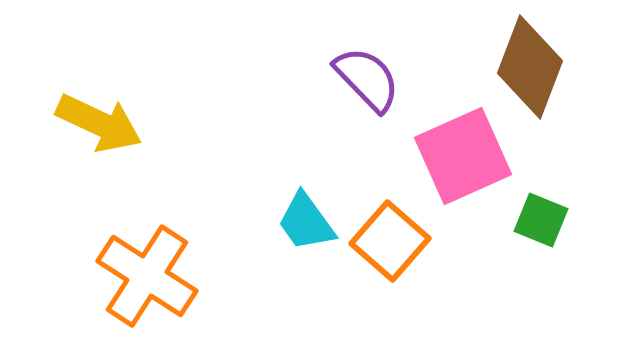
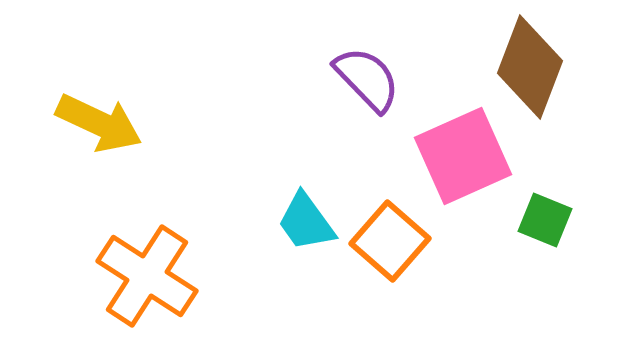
green square: moved 4 px right
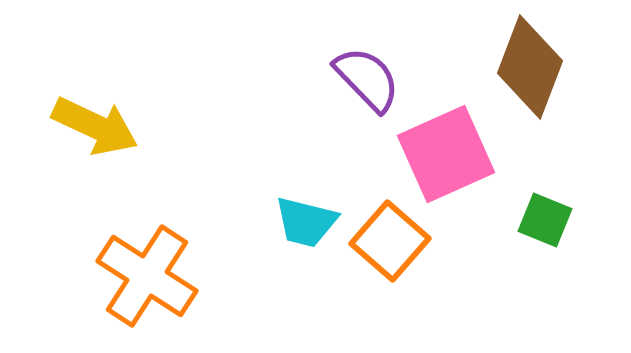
yellow arrow: moved 4 px left, 3 px down
pink square: moved 17 px left, 2 px up
cyan trapezoid: rotated 40 degrees counterclockwise
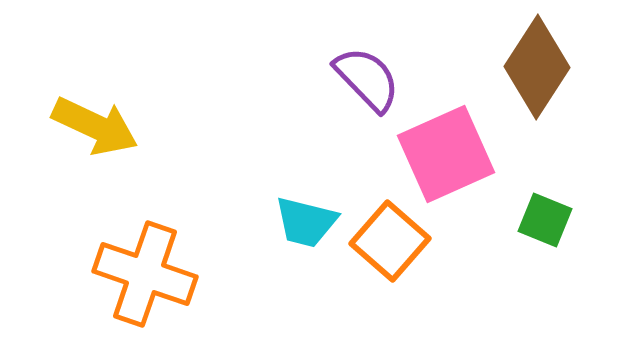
brown diamond: moved 7 px right; rotated 12 degrees clockwise
orange cross: moved 2 px left, 2 px up; rotated 14 degrees counterclockwise
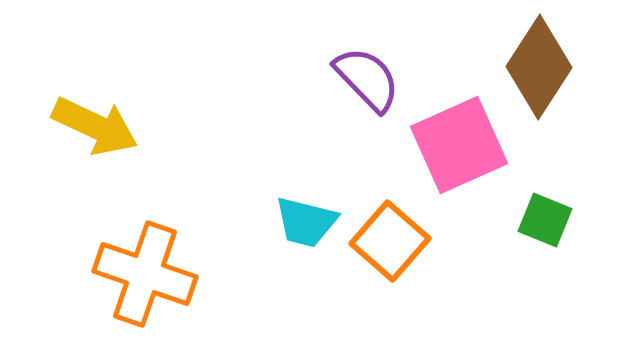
brown diamond: moved 2 px right
pink square: moved 13 px right, 9 px up
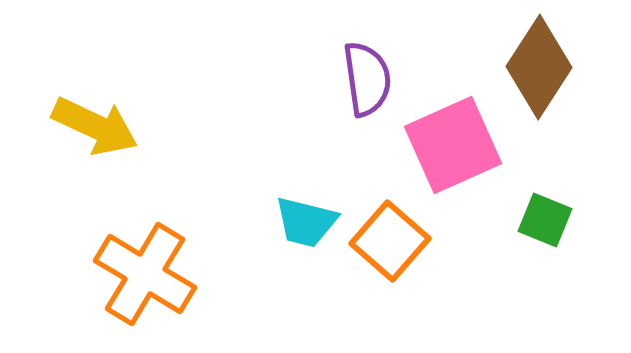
purple semicircle: rotated 36 degrees clockwise
pink square: moved 6 px left
orange cross: rotated 12 degrees clockwise
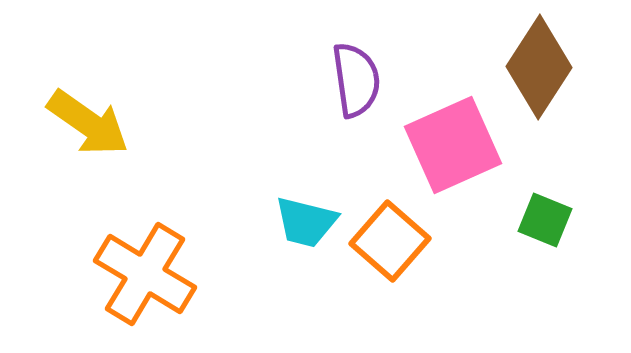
purple semicircle: moved 11 px left, 1 px down
yellow arrow: moved 7 px left, 3 px up; rotated 10 degrees clockwise
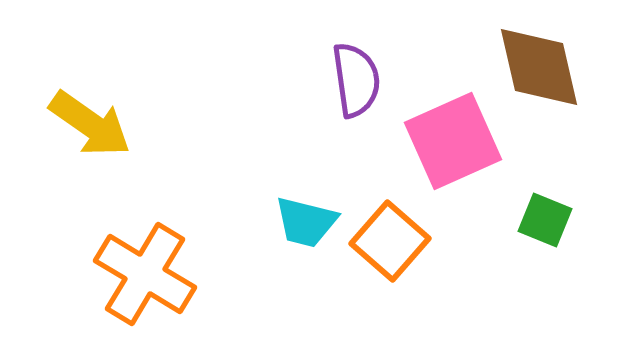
brown diamond: rotated 46 degrees counterclockwise
yellow arrow: moved 2 px right, 1 px down
pink square: moved 4 px up
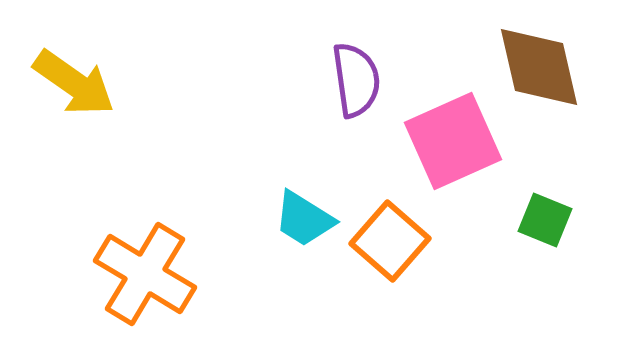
yellow arrow: moved 16 px left, 41 px up
cyan trapezoid: moved 2 px left, 3 px up; rotated 18 degrees clockwise
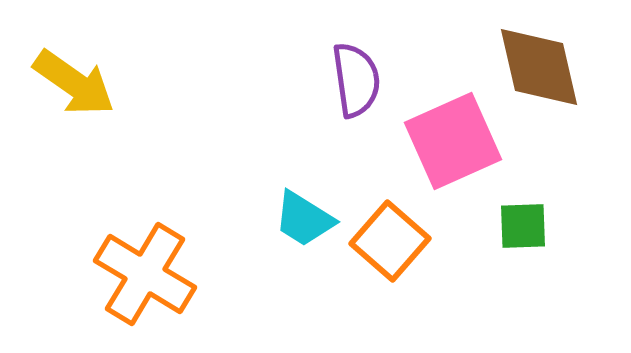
green square: moved 22 px left, 6 px down; rotated 24 degrees counterclockwise
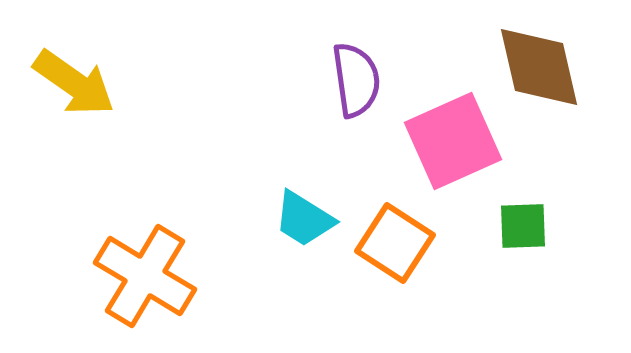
orange square: moved 5 px right, 2 px down; rotated 8 degrees counterclockwise
orange cross: moved 2 px down
